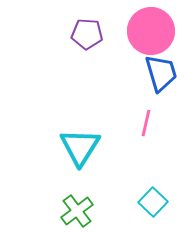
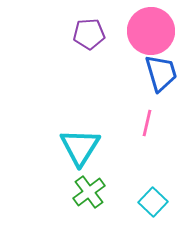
purple pentagon: moved 2 px right; rotated 8 degrees counterclockwise
pink line: moved 1 px right
green cross: moved 12 px right, 19 px up
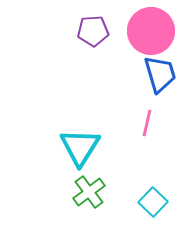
purple pentagon: moved 4 px right, 3 px up
blue trapezoid: moved 1 px left, 1 px down
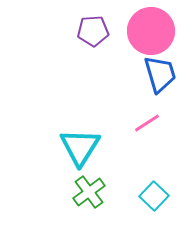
pink line: rotated 44 degrees clockwise
cyan square: moved 1 px right, 6 px up
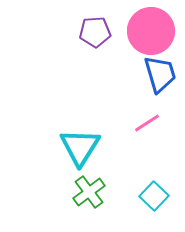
purple pentagon: moved 2 px right, 1 px down
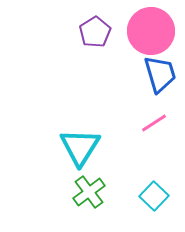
purple pentagon: rotated 28 degrees counterclockwise
pink line: moved 7 px right
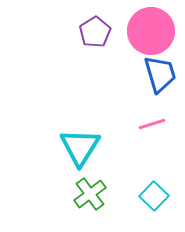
pink line: moved 2 px left, 1 px down; rotated 16 degrees clockwise
green cross: moved 1 px right, 2 px down
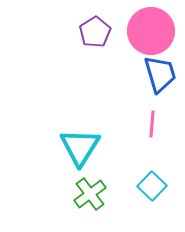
pink line: rotated 68 degrees counterclockwise
cyan square: moved 2 px left, 10 px up
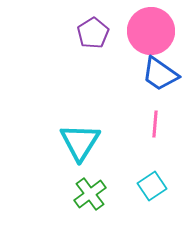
purple pentagon: moved 2 px left, 1 px down
blue trapezoid: rotated 141 degrees clockwise
pink line: moved 3 px right
cyan triangle: moved 5 px up
cyan square: rotated 12 degrees clockwise
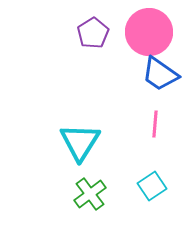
pink circle: moved 2 px left, 1 px down
